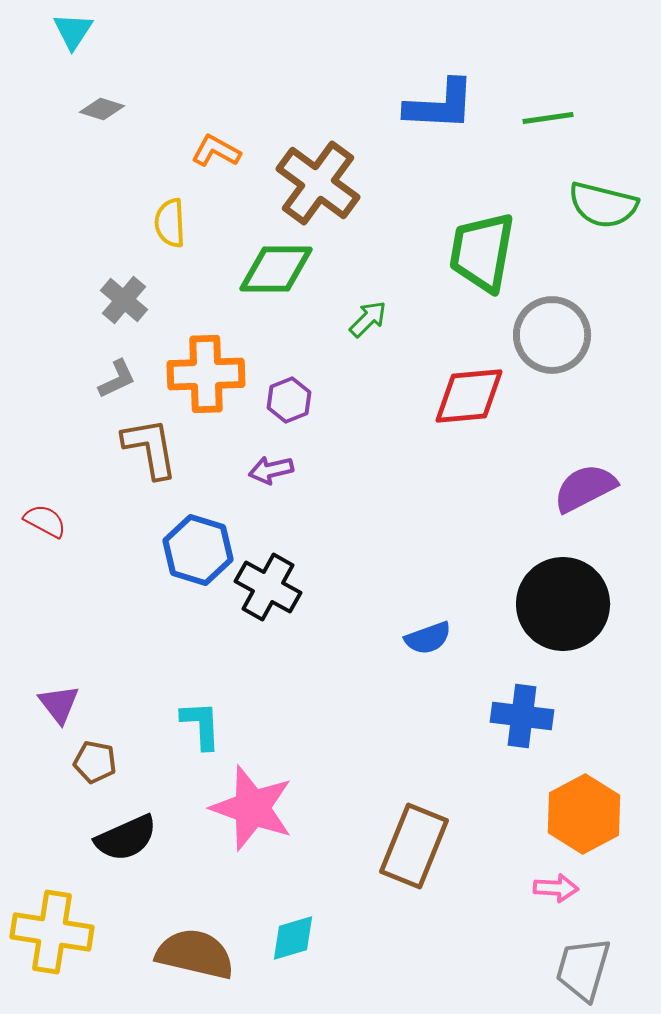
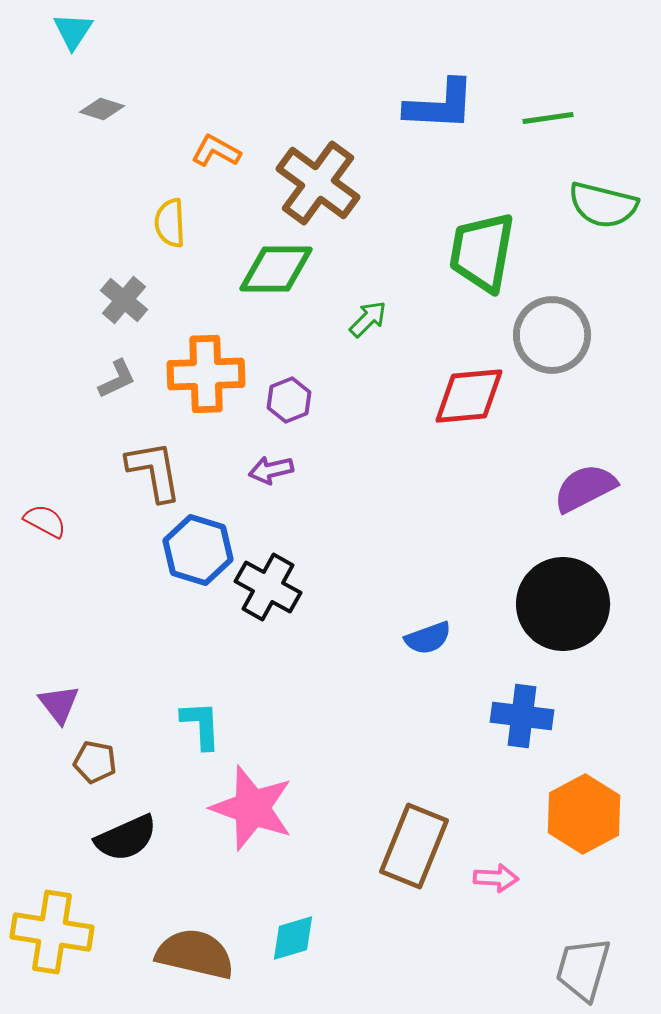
brown L-shape: moved 4 px right, 23 px down
pink arrow: moved 60 px left, 10 px up
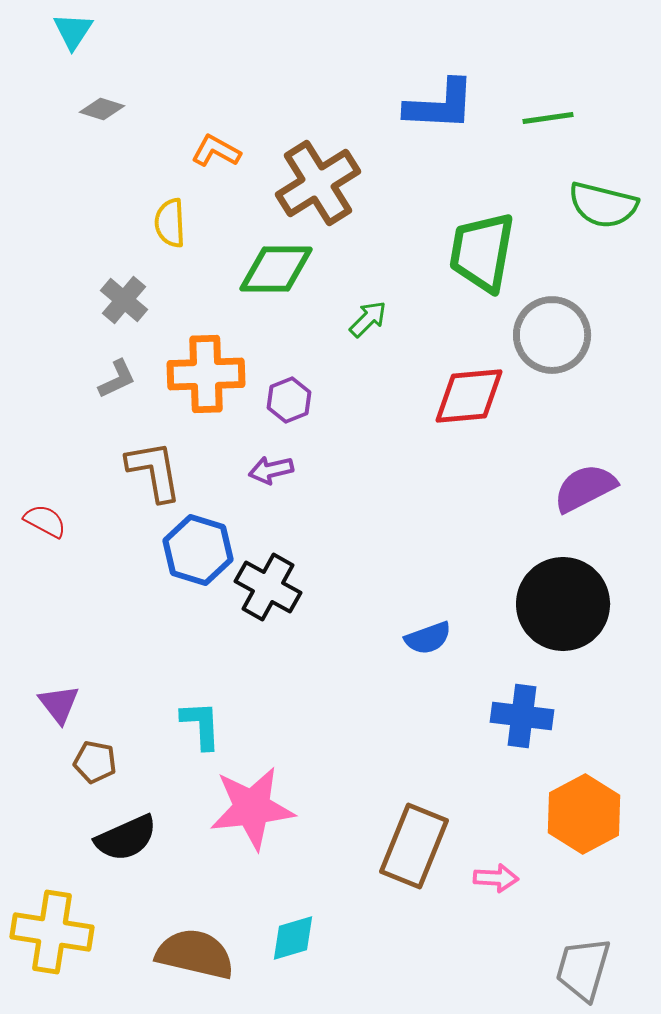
brown cross: rotated 22 degrees clockwise
pink star: rotated 26 degrees counterclockwise
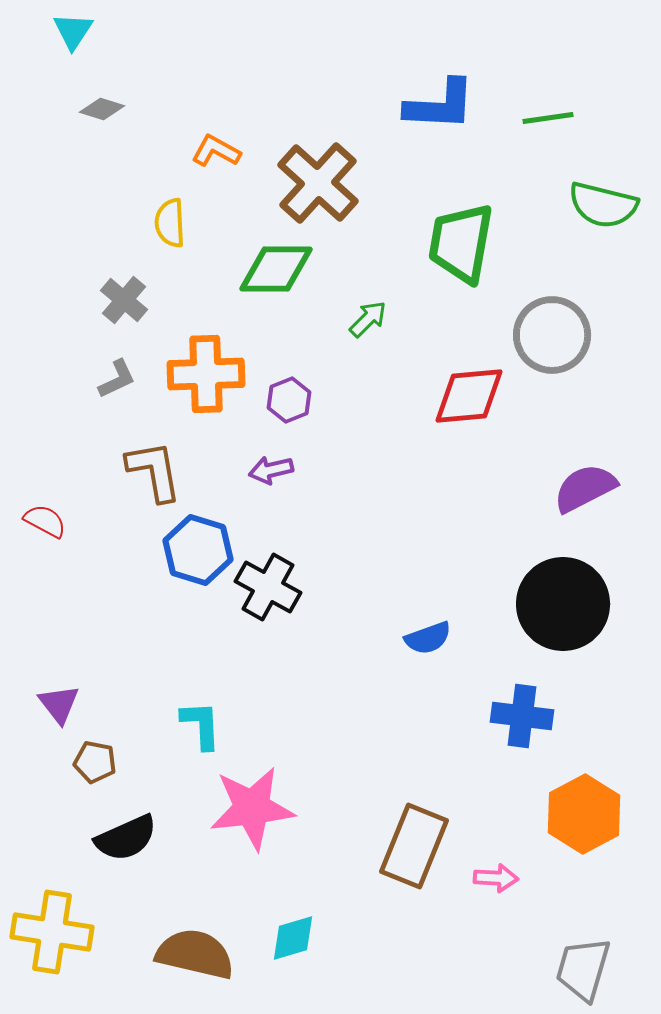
brown cross: rotated 16 degrees counterclockwise
green trapezoid: moved 21 px left, 9 px up
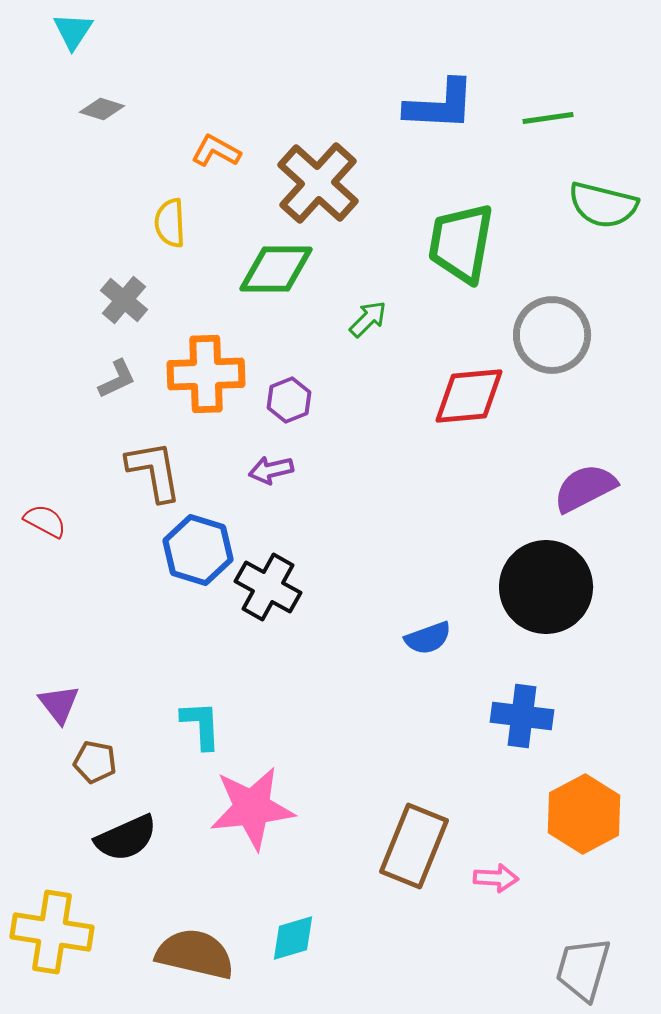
black circle: moved 17 px left, 17 px up
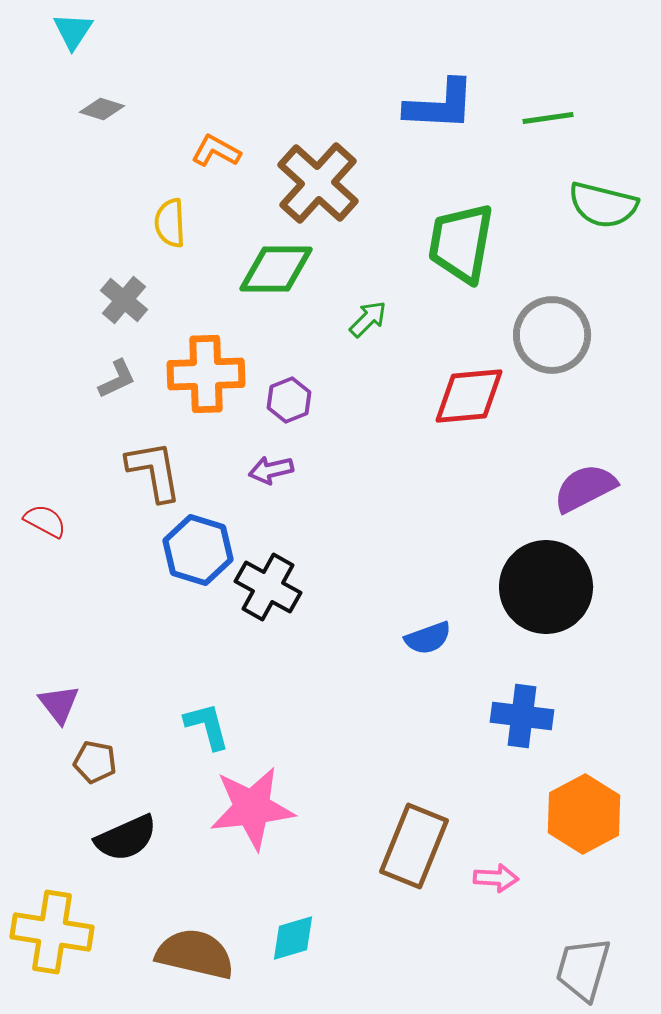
cyan L-shape: moved 6 px right, 1 px down; rotated 12 degrees counterclockwise
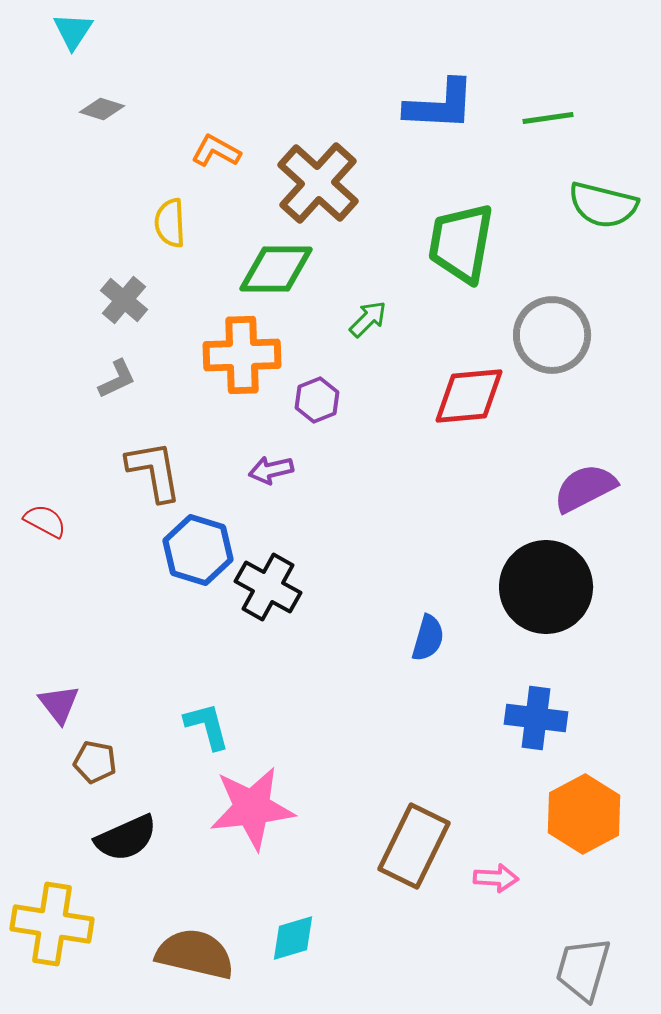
orange cross: moved 36 px right, 19 px up
purple hexagon: moved 28 px right
blue semicircle: rotated 54 degrees counterclockwise
blue cross: moved 14 px right, 2 px down
brown rectangle: rotated 4 degrees clockwise
yellow cross: moved 8 px up
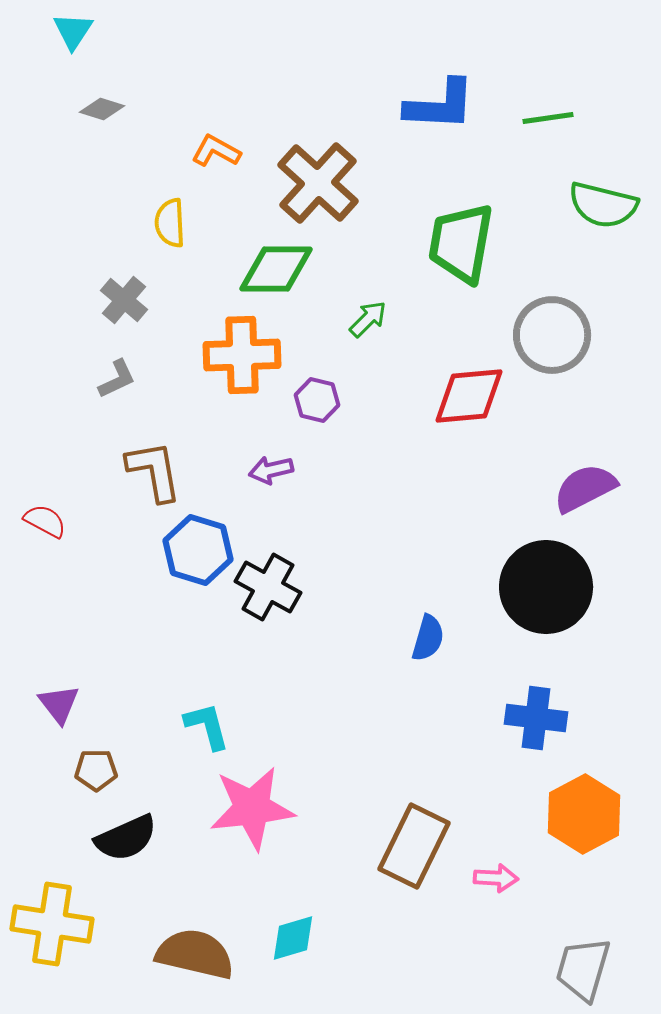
purple hexagon: rotated 24 degrees counterclockwise
brown pentagon: moved 1 px right, 8 px down; rotated 12 degrees counterclockwise
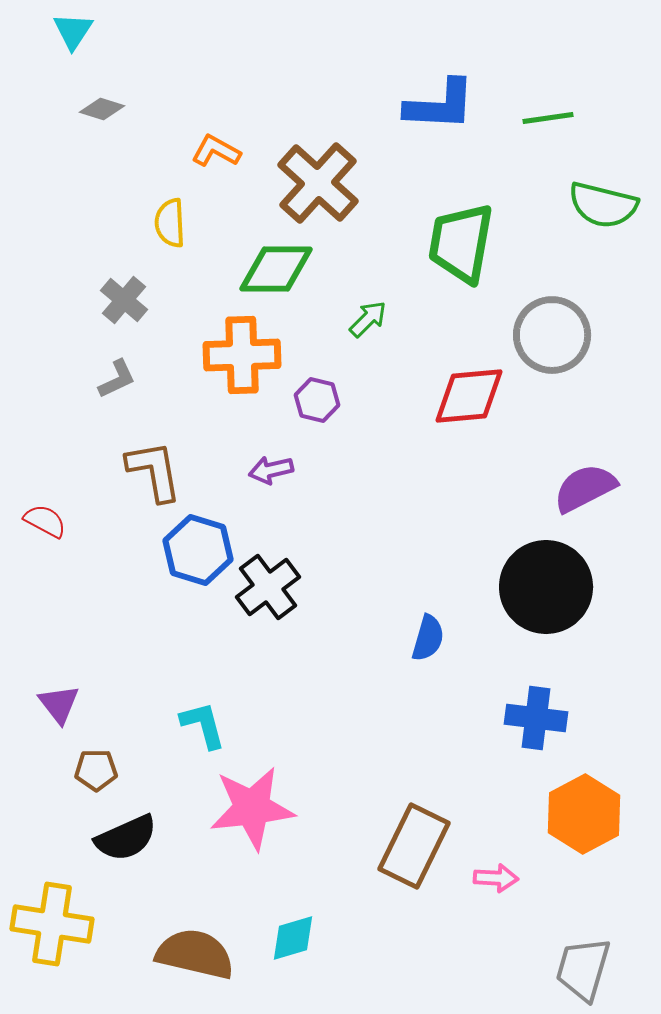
black cross: rotated 24 degrees clockwise
cyan L-shape: moved 4 px left, 1 px up
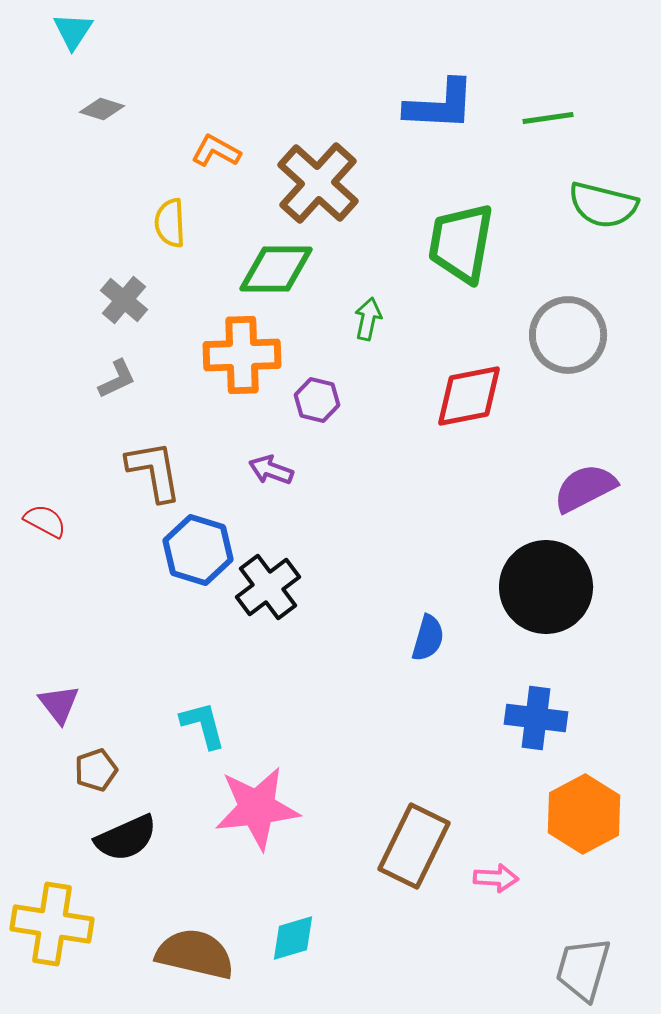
green arrow: rotated 33 degrees counterclockwise
gray circle: moved 16 px right
red diamond: rotated 6 degrees counterclockwise
purple arrow: rotated 33 degrees clockwise
brown pentagon: rotated 18 degrees counterclockwise
pink star: moved 5 px right
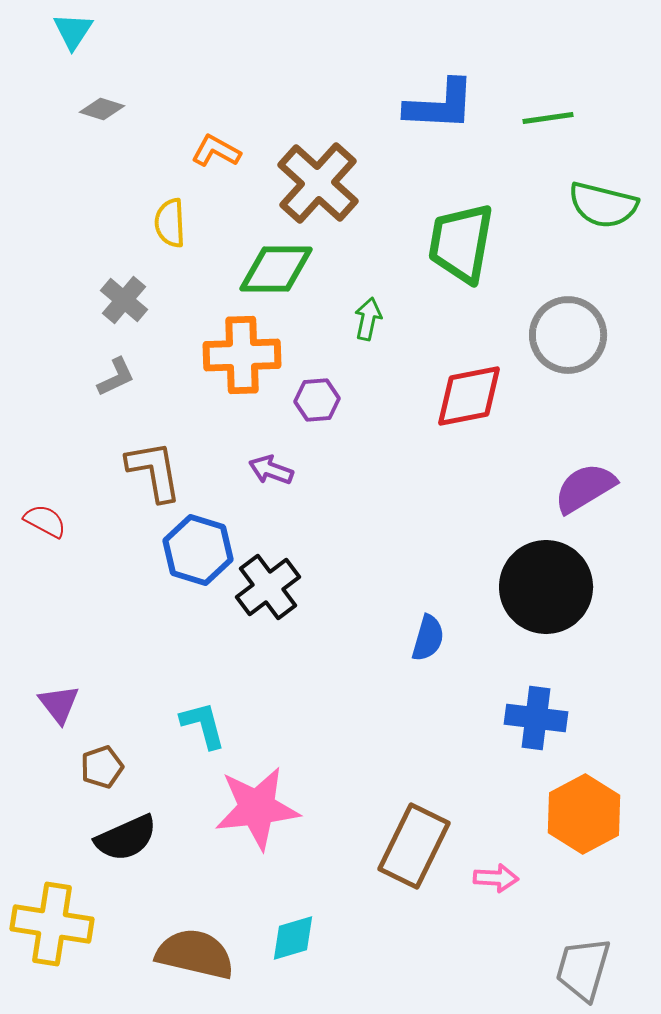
gray L-shape: moved 1 px left, 2 px up
purple hexagon: rotated 18 degrees counterclockwise
purple semicircle: rotated 4 degrees counterclockwise
brown pentagon: moved 6 px right, 3 px up
